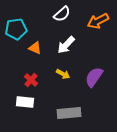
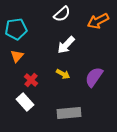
orange triangle: moved 18 px left, 8 px down; rotated 48 degrees clockwise
white rectangle: rotated 42 degrees clockwise
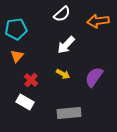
orange arrow: rotated 20 degrees clockwise
white rectangle: rotated 18 degrees counterclockwise
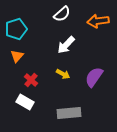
cyan pentagon: rotated 10 degrees counterclockwise
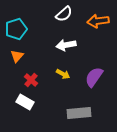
white semicircle: moved 2 px right
white arrow: rotated 36 degrees clockwise
gray rectangle: moved 10 px right
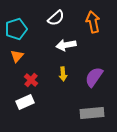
white semicircle: moved 8 px left, 4 px down
orange arrow: moved 5 px left, 1 px down; rotated 85 degrees clockwise
yellow arrow: rotated 56 degrees clockwise
white rectangle: rotated 54 degrees counterclockwise
gray rectangle: moved 13 px right
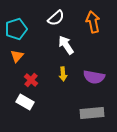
white arrow: rotated 66 degrees clockwise
purple semicircle: rotated 115 degrees counterclockwise
white rectangle: rotated 54 degrees clockwise
